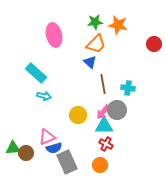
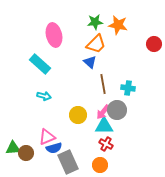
cyan rectangle: moved 4 px right, 9 px up
gray rectangle: moved 1 px right
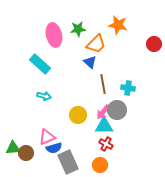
green star: moved 17 px left, 7 px down
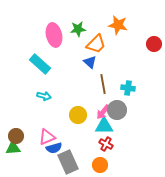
brown circle: moved 10 px left, 17 px up
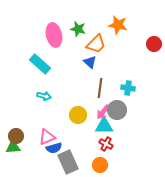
green star: rotated 21 degrees clockwise
brown line: moved 3 px left, 4 px down; rotated 18 degrees clockwise
green triangle: moved 1 px up
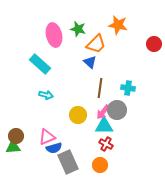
cyan arrow: moved 2 px right, 1 px up
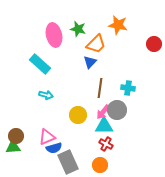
blue triangle: rotated 32 degrees clockwise
